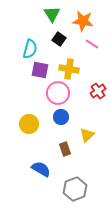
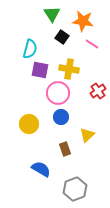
black square: moved 3 px right, 2 px up
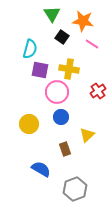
pink circle: moved 1 px left, 1 px up
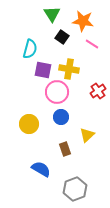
purple square: moved 3 px right
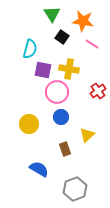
blue semicircle: moved 2 px left
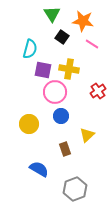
pink circle: moved 2 px left
blue circle: moved 1 px up
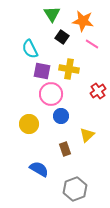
cyan semicircle: rotated 138 degrees clockwise
purple square: moved 1 px left, 1 px down
pink circle: moved 4 px left, 2 px down
